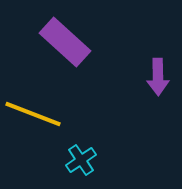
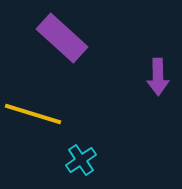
purple rectangle: moved 3 px left, 4 px up
yellow line: rotated 4 degrees counterclockwise
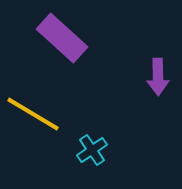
yellow line: rotated 14 degrees clockwise
cyan cross: moved 11 px right, 10 px up
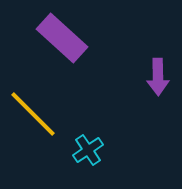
yellow line: rotated 14 degrees clockwise
cyan cross: moved 4 px left
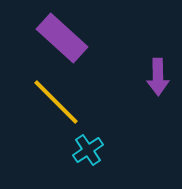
yellow line: moved 23 px right, 12 px up
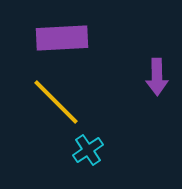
purple rectangle: rotated 45 degrees counterclockwise
purple arrow: moved 1 px left
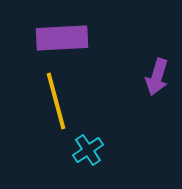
purple arrow: rotated 18 degrees clockwise
yellow line: moved 1 px up; rotated 30 degrees clockwise
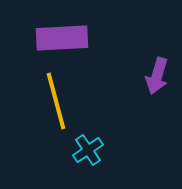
purple arrow: moved 1 px up
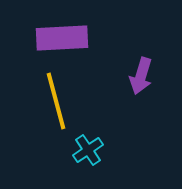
purple arrow: moved 16 px left
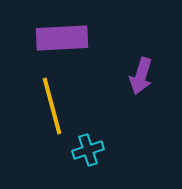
yellow line: moved 4 px left, 5 px down
cyan cross: rotated 16 degrees clockwise
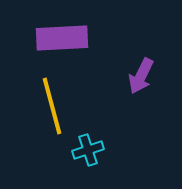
purple arrow: rotated 9 degrees clockwise
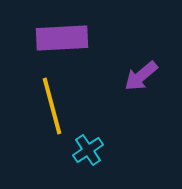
purple arrow: rotated 24 degrees clockwise
cyan cross: rotated 16 degrees counterclockwise
